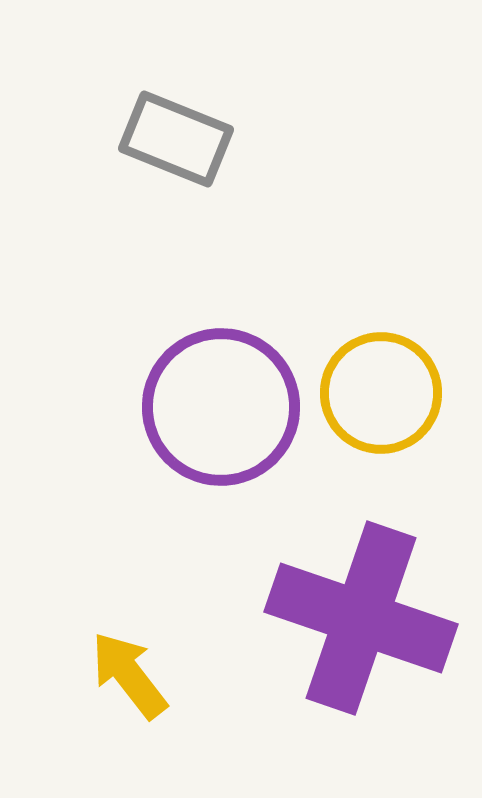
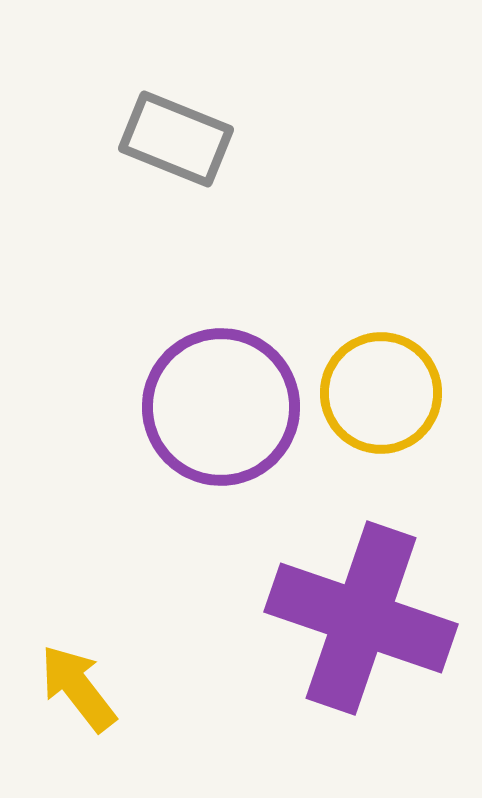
yellow arrow: moved 51 px left, 13 px down
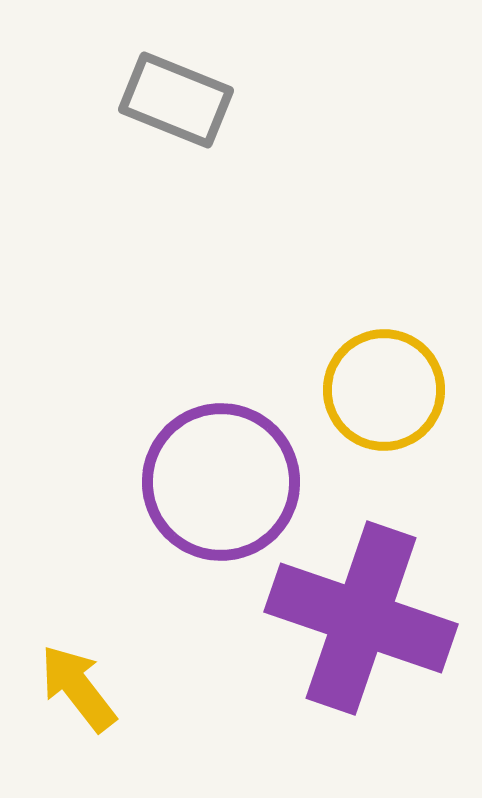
gray rectangle: moved 39 px up
yellow circle: moved 3 px right, 3 px up
purple circle: moved 75 px down
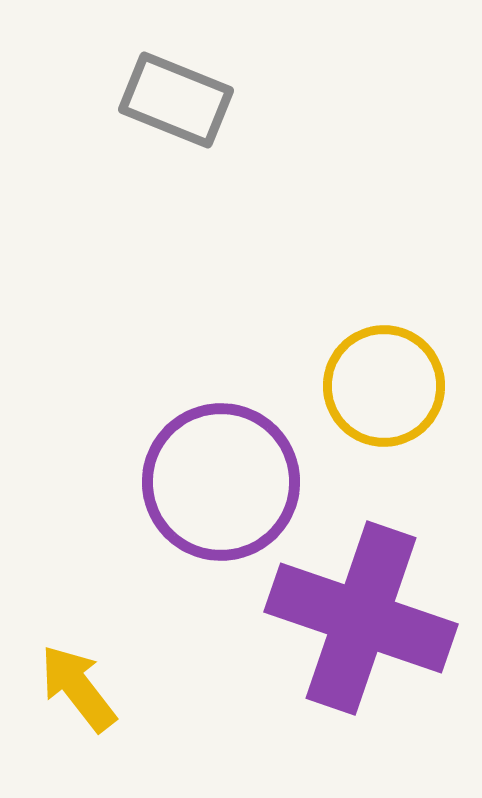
yellow circle: moved 4 px up
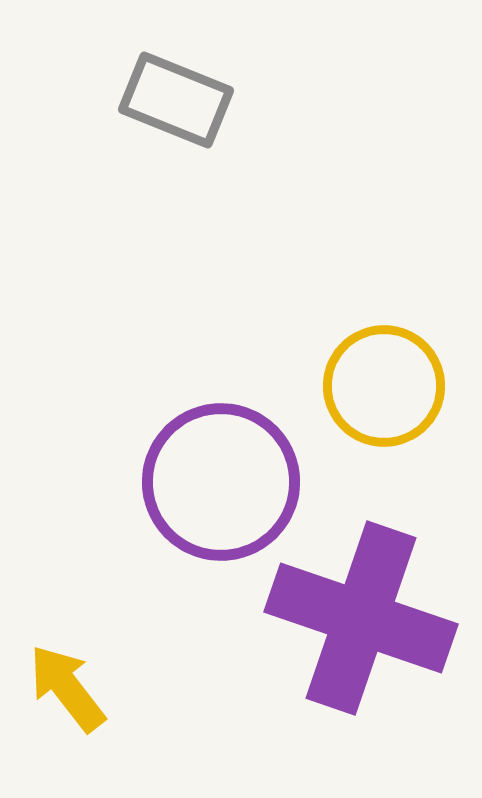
yellow arrow: moved 11 px left
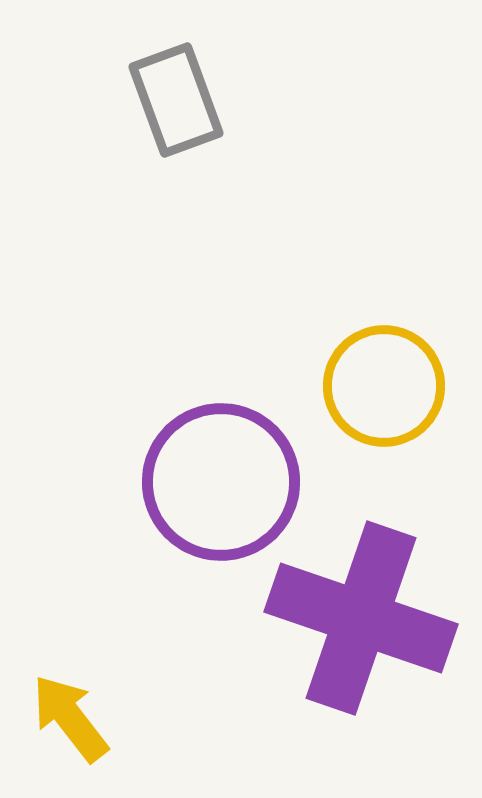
gray rectangle: rotated 48 degrees clockwise
yellow arrow: moved 3 px right, 30 px down
